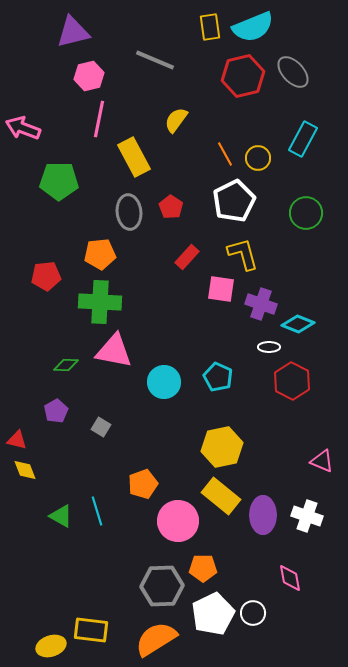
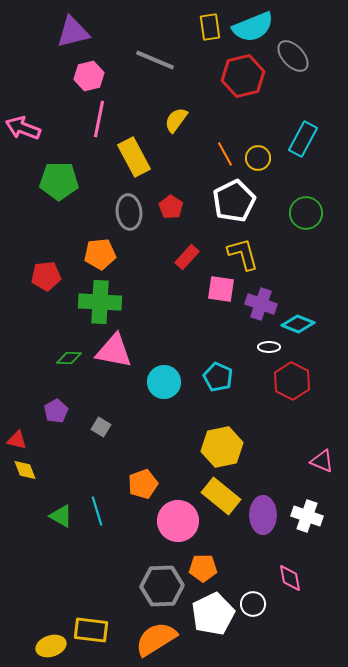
gray ellipse at (293, 72): moved 16 px up
green diamond at (66, 365): moved 3 px right, 7 px up
white circle at (253, 613): moved 9 px up
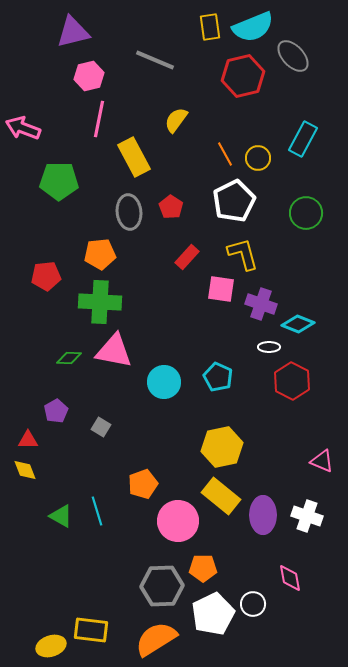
red triangle at (17, 440): moved 11 px right; rotated 15 degrees counterclockwise
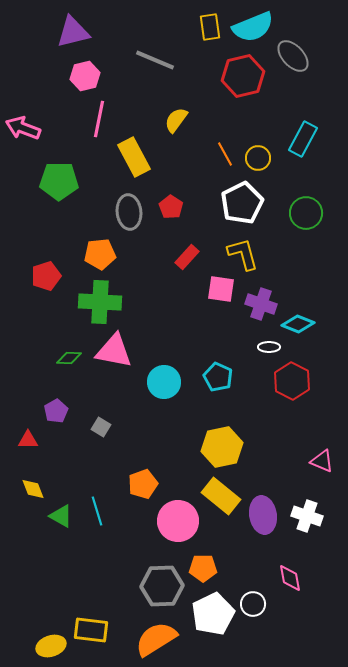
pink hexagon at (89, 76): moved 4 px left
white pentagon at (234, 201): moved 8 px right, 2 px down
red pentagon at (46, 276): rotated 12 degrees counterclockwise
yellow diamond at (25, 470): moved 8 px right, 19 px down
purple ellipse at (263, 515): rotated 9 degrees counterclockwise
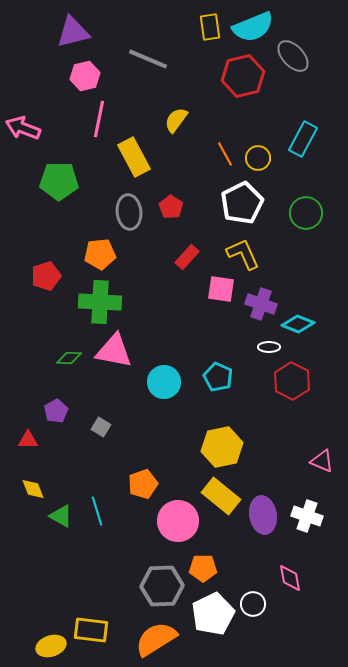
gray line at (155, 60): moved 7 px left, 1 px up
yellow L-shape at (243, 254): rotated 9 degrees counterclockwise
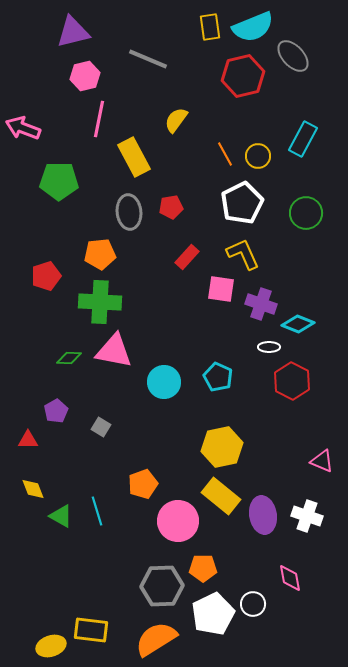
yellow circle at (258, 158): moved 2 px up
red pentagon at (171, 207): rotated 30 degrees clockwise
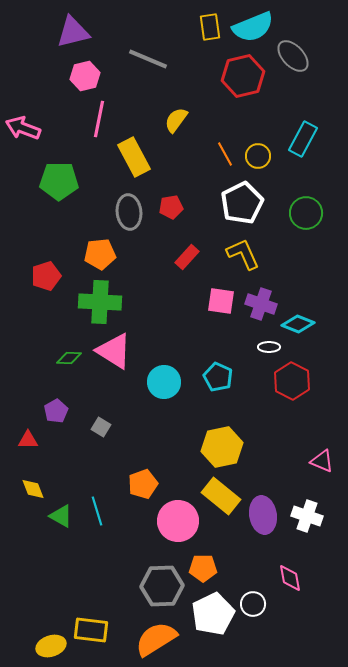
pink square at (221, 289): moved 12 px down
pink triangle at (114, 351): rotated 21 degrees clockwise
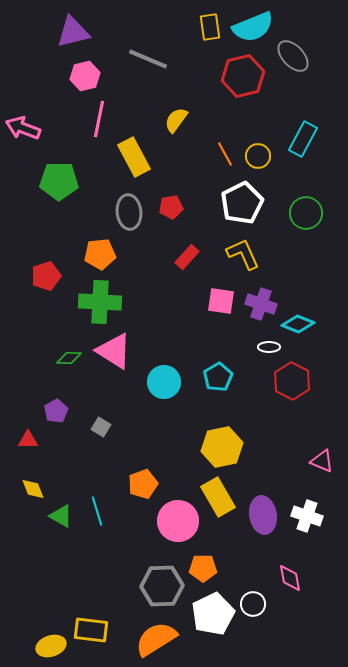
cyan pentagon at (218, 377): rotated 16 degrees clockwise
yellow rectangle at (221, 496): moved 3 px left, 1 px down; rotated 21 degrees clockwise
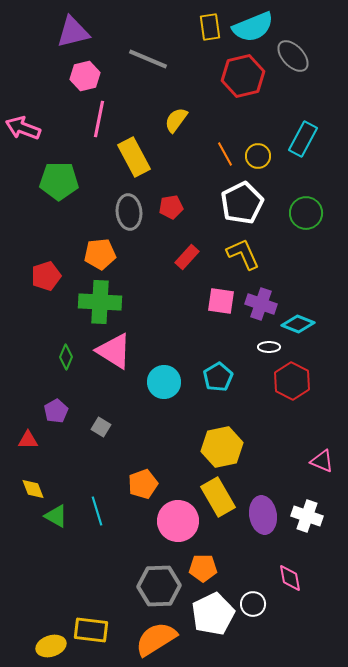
green diamond at (69, 358): moved 3 px left, 1 px up; rotated 70 degrees counterclockwise
green triangle at (61, 516): moved 5 px left
gray hexagon at (162, 586): moved 3 px left
